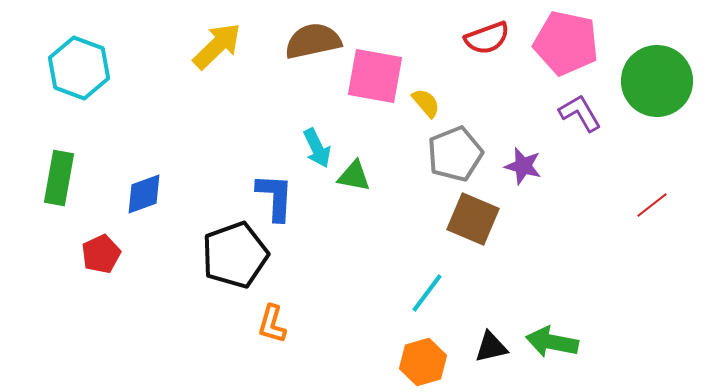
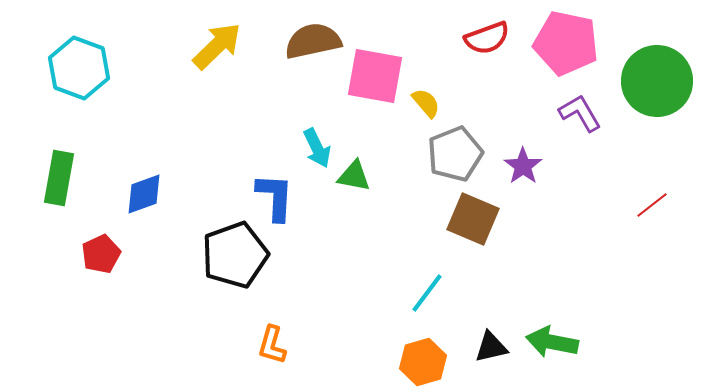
purple star: rotated 21 degrees clockwise
orange L-shape: moved 21 px down
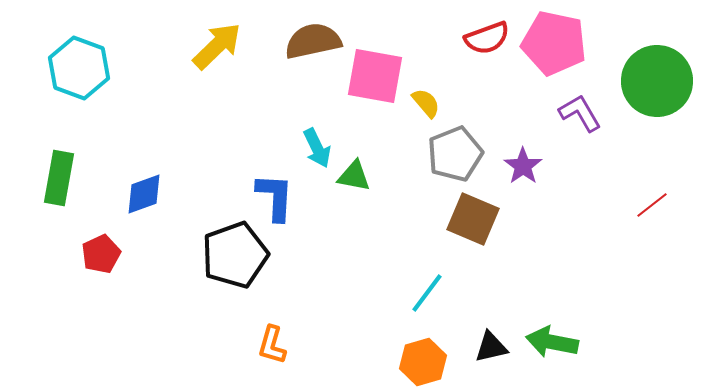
pink pentagon: moved 12 px left
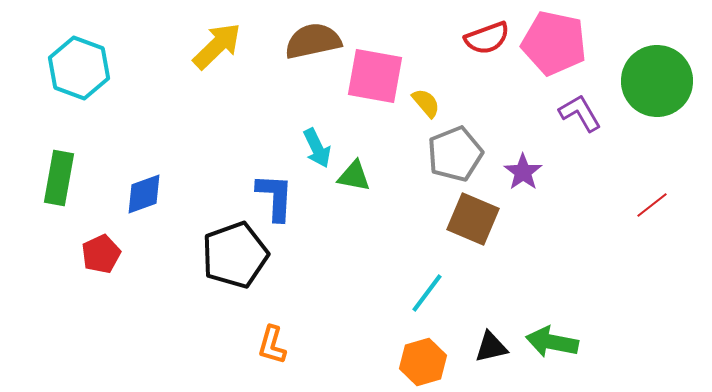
purple star: moved 6 px down
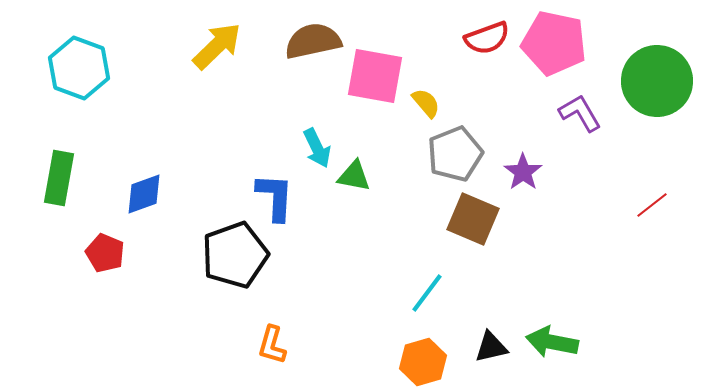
red pentagon: moved 4 px right, 1 px up; rotated 24 degrees counterclockwise
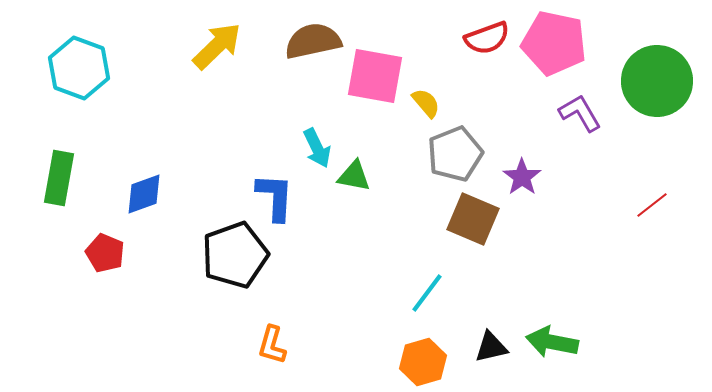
purple star: moved 1 px left, 5 px down
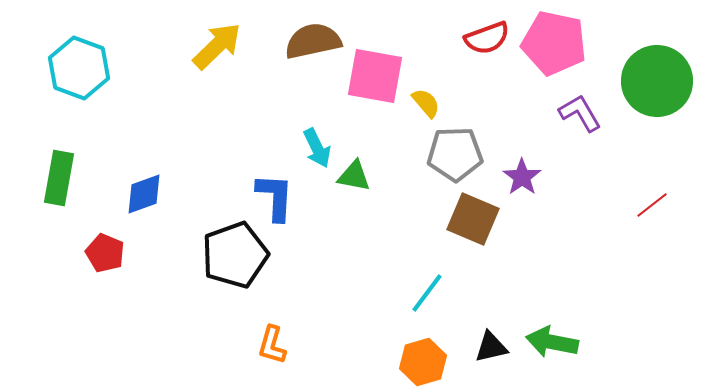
gray pentagon: rotated 20 degrees clockwise
